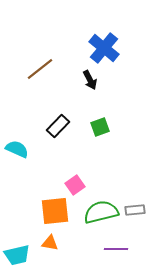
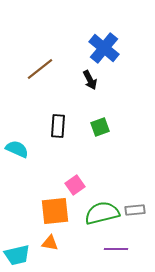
black rectangle: rotated 40 degrees counterclockwise
green semicircle: moved 1 px right, 1 px down
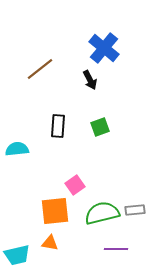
cyan semicircle: rotated 30 degrees counterclockwise
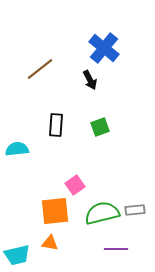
black rectangle: moved 2 px left, 1 px up
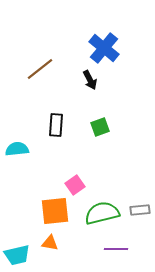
gray rectangle: moved 5 px right
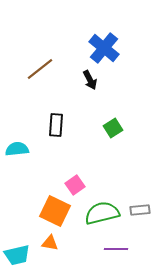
green square: moved 13 px right, 1 px down; rotated 12 degrees counterclockwise
orange square: rotated 32 degrees clockwise
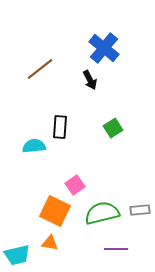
black rectangle: moved 4 px right, 2 px down
cyan semicircle: moved 17 px right, 3 px up
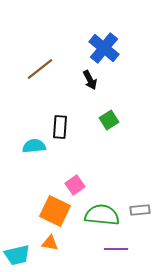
green square: moved 4 px left, 8 px up
green semicircle: moved 2 px down; rotated 20 degrees clockwise
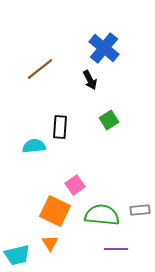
orange triangle: rotated 48 degrees clockwise
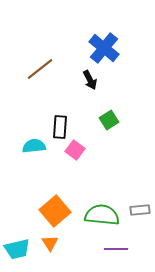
pink square: moved 35 px up; rotated 18 degrees counterclockwise
orange square: rotated 24 degrees clockwise
cyan trapezoid: moved 6 px up
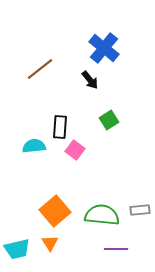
black arrow: rotated 12 degrees counterclockwise
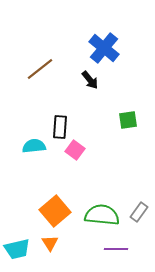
green square: moved 19 px right; rotated 24 degrees clockwise
gray rectangle: moved 1 px left, 2 px down; rotated 48 degrees counterclockwise
